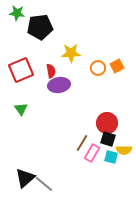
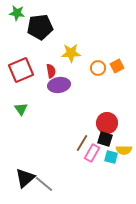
black square: moved 3 px left
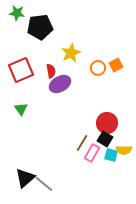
yellow star: rotated 24 degrees counterclockwise
orange square: moved 1 px left, 1 px up
purple ellipse: moved 1 px right, 1 px up; rotated 20 degrees counterclockwise
black square: rotated 14 degrees clockwise
cyan square: moved 2 px up
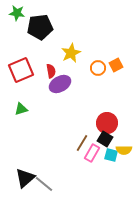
green triangle: rotated 48 degrees clockwise
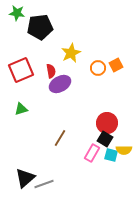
brown line: moved 22 px left, 5 px up
gray line: rotated 60 degrees counterclockwise
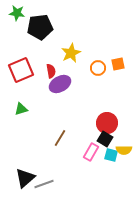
orange square: moved 2 px right, 1 px up; rotated 16 degrees clockwise
pink rectangle: moved 1 px left, 1 px up
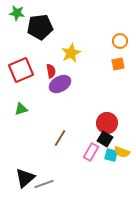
orange circle: moved 22 px right, 27 px up
yellow semicircle: moved 2 px left, 2 px down; rotated 21 degrees clockwise
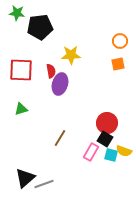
yellow star: moved 2 px down; rotated 24 degrees clockwise
red square: rotated 25 degrees clockwise
purple ellipse: rotated 45 degrees counterclockwise
yellow semicircle: moved 2 px right, 1 px up
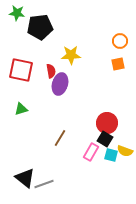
red square: rotated 10 degrees clockwise
yellow semicircle: moved 1 px right
black triangle: rotated 40 degrees counterclockwise
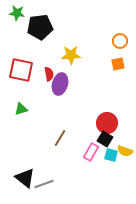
red semicircle: moved 2 px left, 3 px down
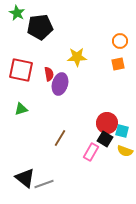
green star: rotated 21 degrees clockwise
yellow star: moved 6 px right, 2 px down
cyan square: moved 11 px right, 24 px up
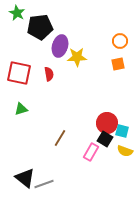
red square: moved 2 px left, 3 px down
purple ellipse: moved 38 px up
